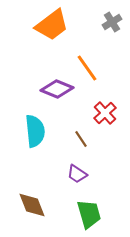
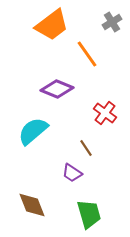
orange line: moved 14 px up
red cross: rotated 10 degrees counterclockwise
cyan semicircle: moved 2 px left; rotated 124 degrees counterclockwise
brown line: moved 5 px right, 9 px down
purple trapezoid: moved 5 px left, 1 px up
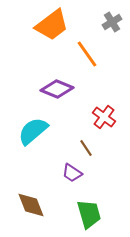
red cross: moved 1 px left, 4 px down
brown diamond: moved 1 px left
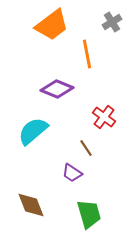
orange line: rotated 24 degrees clockwise
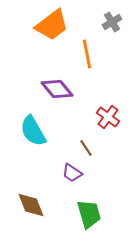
purple diamond: rotated 28 degrees clockwise
red cross: moved 4 px right
cyan semicircle: rotated 80 degrees counterclockwise
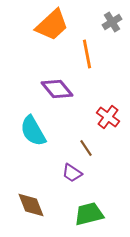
orange trapezoid: rotated 6 degrees counterclockwise
green trapezoid: rotated 88 degrees counterclockwise
